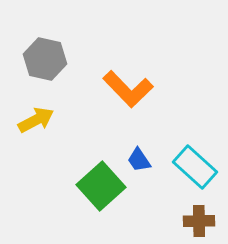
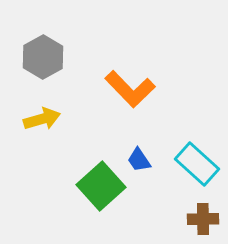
gray hexagon: moved 2 px left, 2 px up; rotated 18 degrees clockwise
orange L-shape: moved 2 px right
yellow arrow: moved 6 px right, 1 px up; rotated 12 degrees clockwise
cyan rectangle: moved 2 px right, 3 px up
brown cross: moved 4 px right, 2 px up
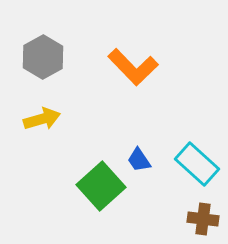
orange L-shape: moved 3 px right, 22 px up
brown cross: rotated 8 degrees clockwise
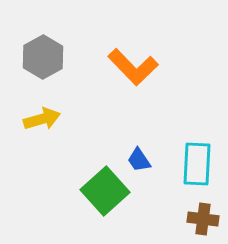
cyan rectangle: rotated 51 degrees clockwise
green square: moved 4 px right, 5 px down
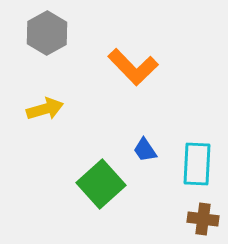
gray hexagon: moved 4 px right, 24 px up
yellow arrow: moved 3 px right, 10 px up
blue trapezoid: moved 6 px right, 10 px up
green square: moved 4 px left, 7 px up
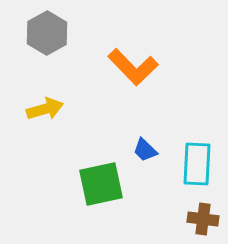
blue trapezoid: rotated 12 degrees counterclockwise
green square: rotated 30 degrees clockwise
